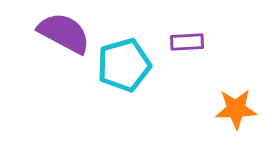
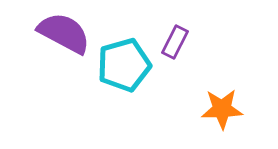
purple rectangle: moved 12 px left; rotated 60 degrees counterclockwise
orange star: moved 14 px left
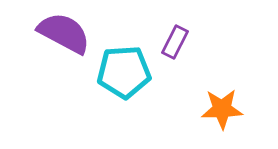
cyan pentagon: moved 7 px down; rotated 12 degrees clockwise
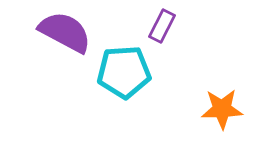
purple semicircle: moved 1 px right, 1 px up
purple rectangle: moved 13 px left, 16 px up
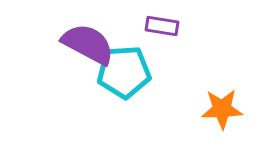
purple rectangle: rotated 72 degrees clockwise
purple semicircle: moved 23 px right, 12 px down
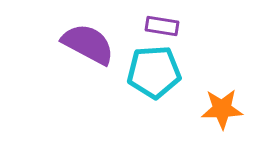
cyan pentagon: moved 30 px right
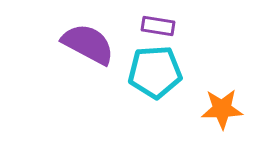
purple rectangle: moved 4 px left
cyan pentagon: moved 1 px right
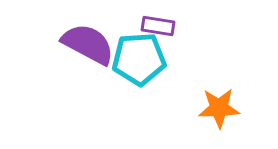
cyan pentagon: moved 16 px left, 13 px up
orange star: moved 3 px left, 1 px up
